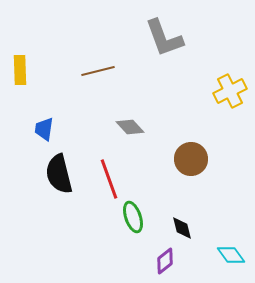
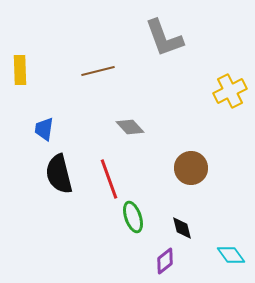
brown circle: moved 9 px down
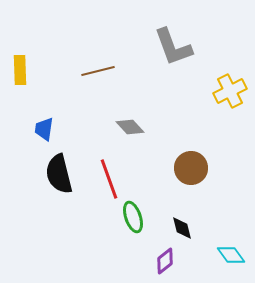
gray L-shape: moved 9 px right, 9 px down
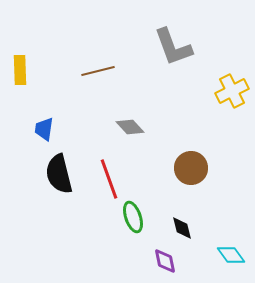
yellow cross: moved 2 px right
purple diamond: rotated 64 degrees counterclockwise
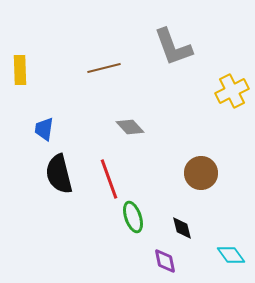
brown line: moved 6 px right, 3 px up
brown circle: moved 10 px right, 5 px down
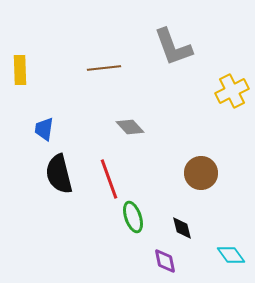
brown line: rotated 8 degrees clockwise
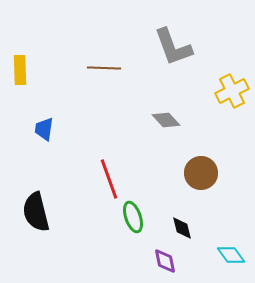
brown line: rotated 8 degrees clockwise
gray diamond: moved 36 px right, 7 px up
black semicircle: moved 23 px left, 38 px down
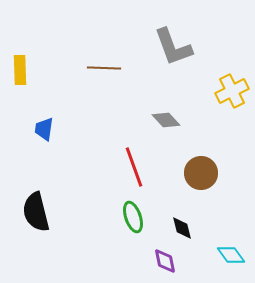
red line: moved 25 px right, 12 px up
